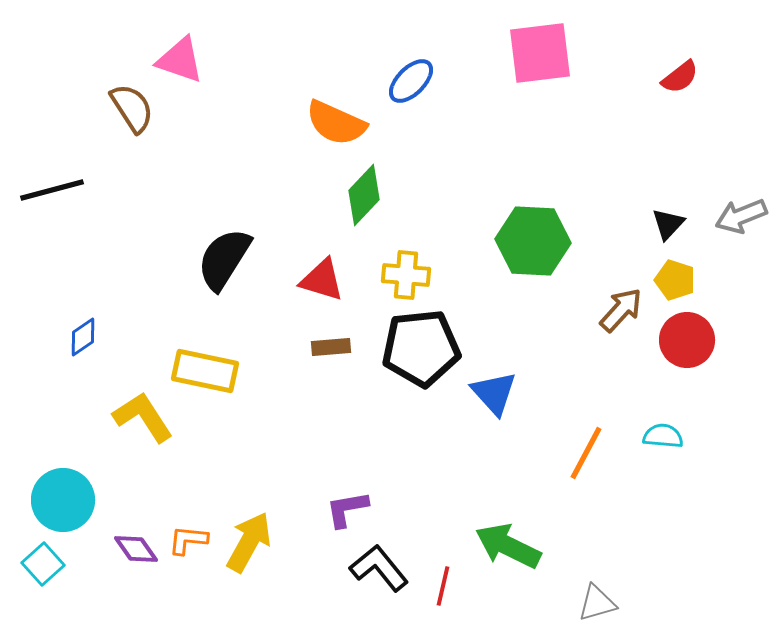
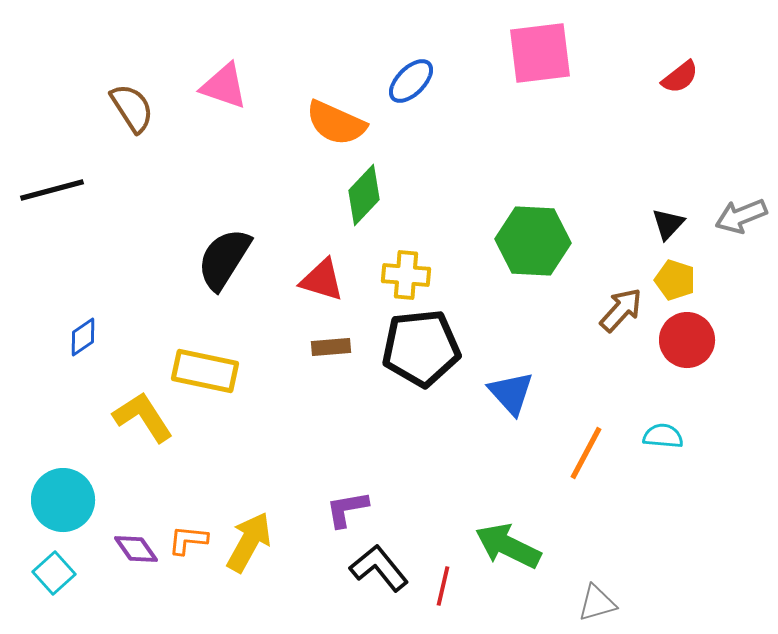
pink triangle: moved 44 px right, 26 px down
blue triangle: moved 17 px right
cyan square: moved 11 px right, 9 px down
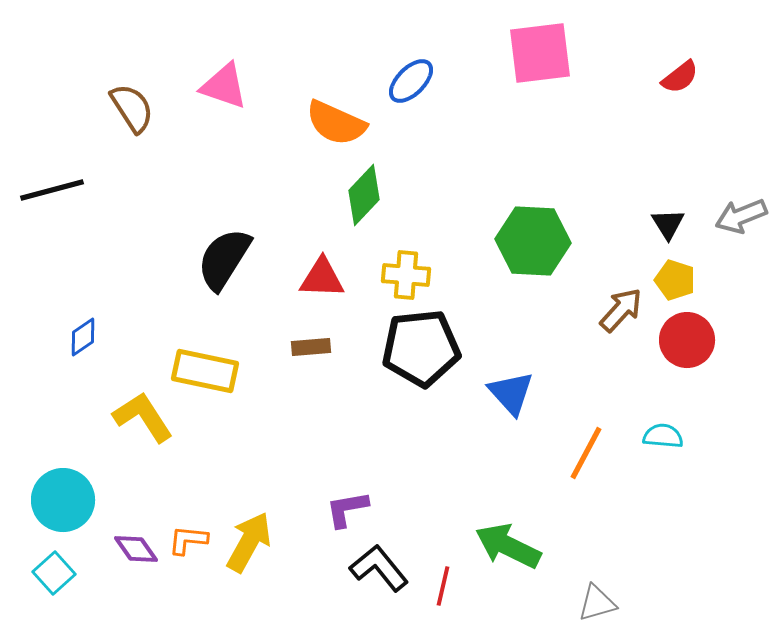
black triangle: rotated 15 degrees counterclockwise
red triangle: moved 2 px up; rotated 15 degrees counterclockwise
brown rectangle: moved 20 px left
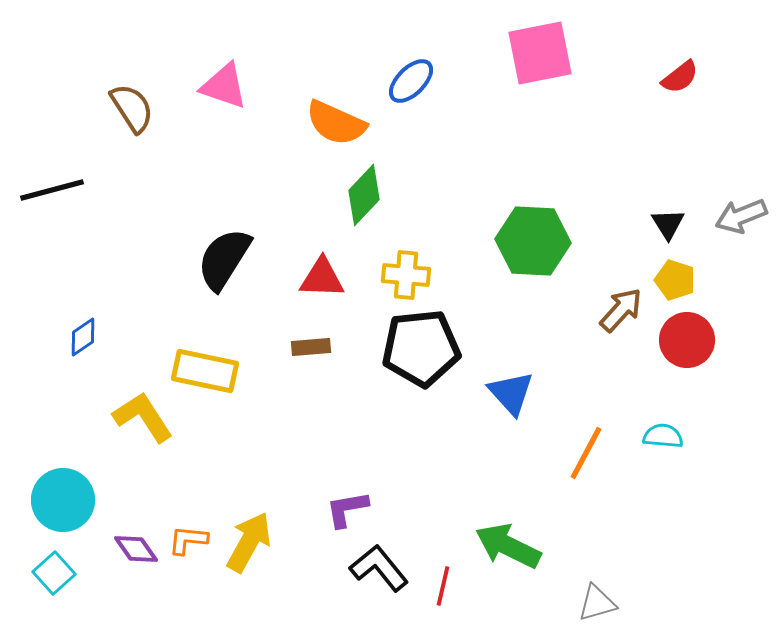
pink square: rotated 4 degrees counterclockwise
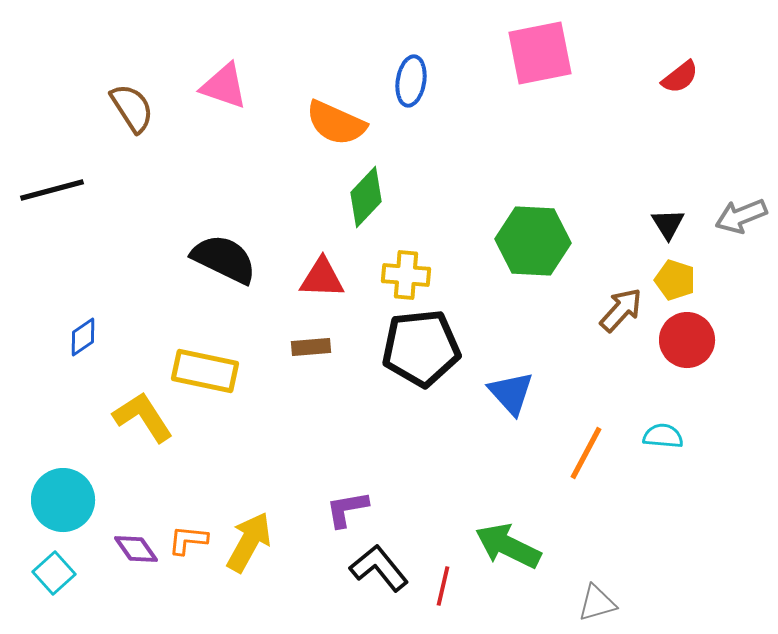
blue ellipse: rotated 36 degrees counterclockwise
green diamond: moved 2 px right, 2 px down
black semicircle: rotated 84 degrees clockwise
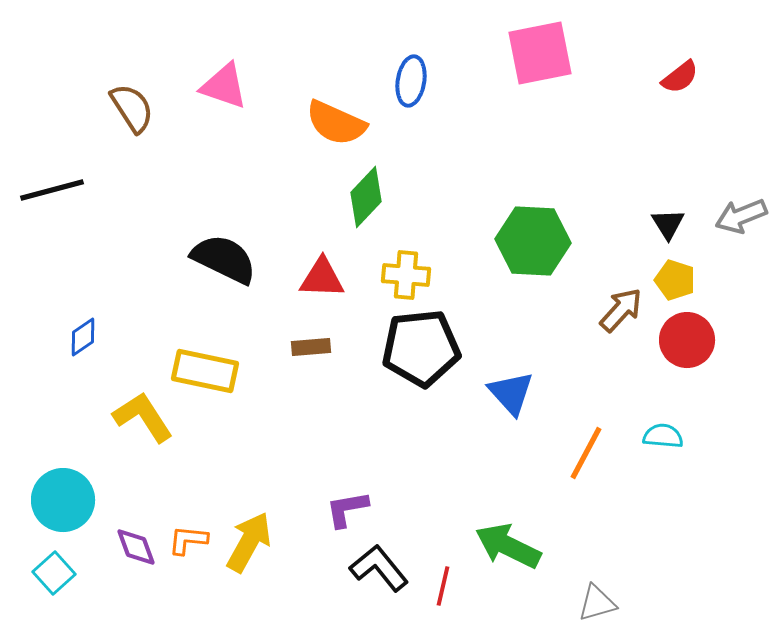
purple diamond: moved 2 px up; rotated 15 degrees clockwise
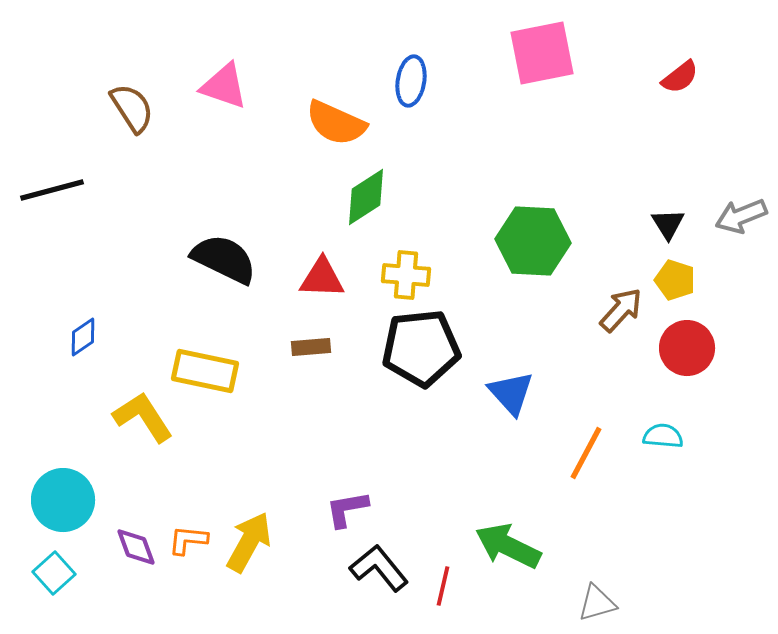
pink square: moved 2 px right
green diamond: rotated 14 degrees clockwise
red circle: moved 8 px down
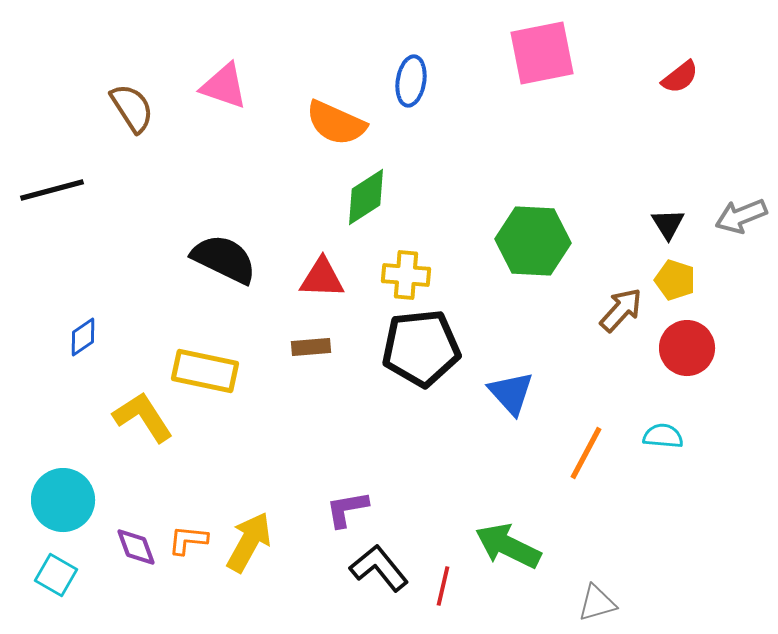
cyan square: moved 2 px right, 2 px down; rotated 18 degrees counterclockwise
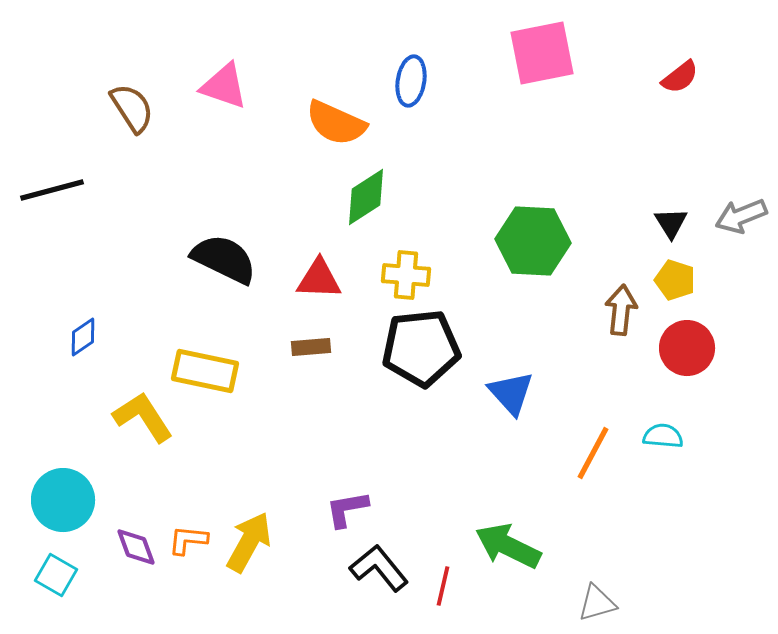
black triangle: moved 3 px right, 1 px up
red triangle: moved 3 px left, 1 px down
brown arrow: rotated 36 degrees counterclockwise
orange line: moved 7 px right
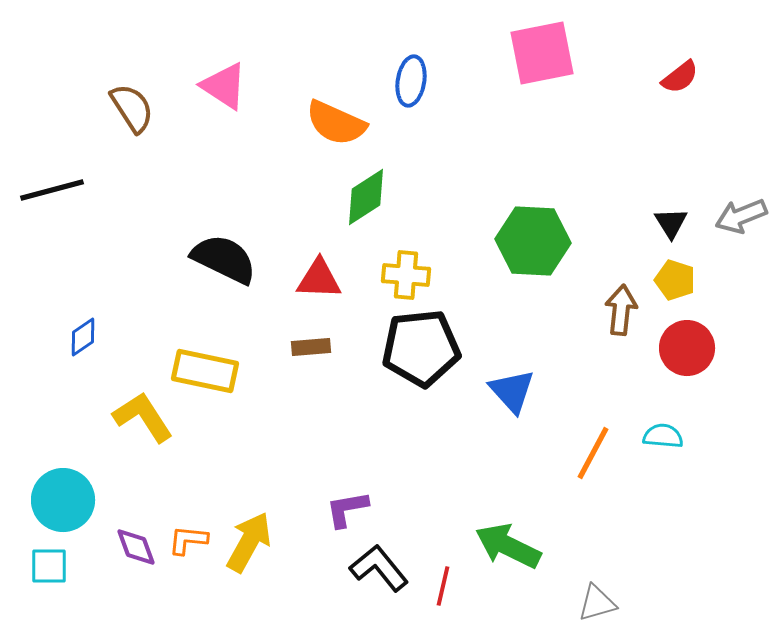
pink triangle: rotated 14 degrees clockwise
blue triangle: moved 1 px right, 2 px up
cyan square: moved 7 px left, 9 px up; rotated 30 degrees counterclockwise
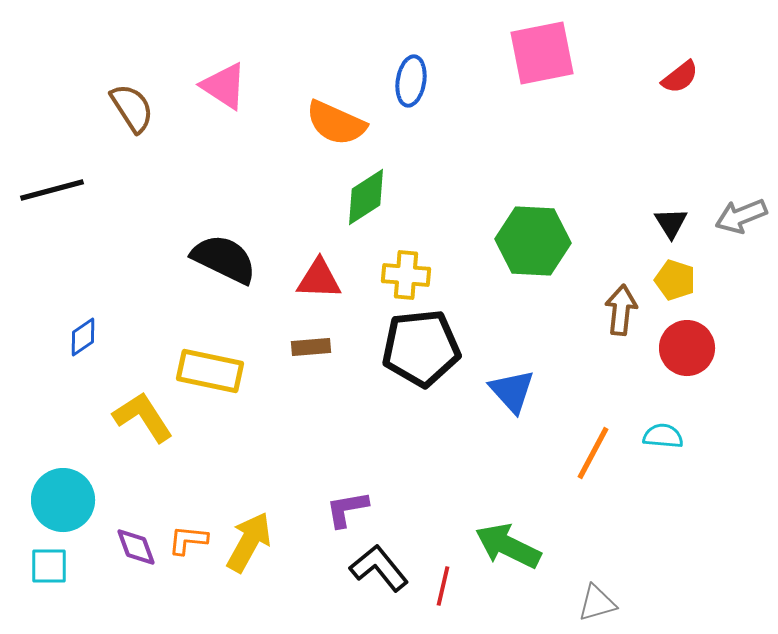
yellow rectangle: moved 5 px right
